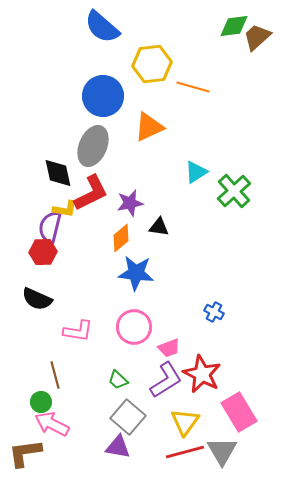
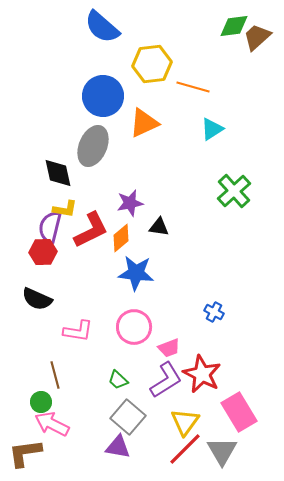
orange triangle: moved 5 px left, 4 px up
cyan triangle: moved 16 px right, 43 px up
red L-shape: moved 37 px down
red line: moved 3 px up; rotated 30 degrees counterclockwise
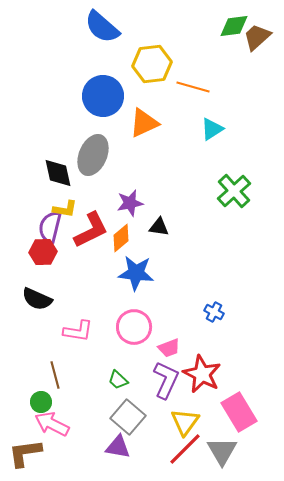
gray ellipse: moved 9 px down
purple L-shape: rotated 33 degrees counterclockwise
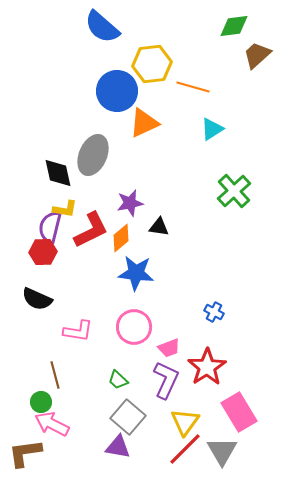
brown trapezoid: moved 18 px down
blue circle: moved 14 px right, 5 px up
red star: moved 5 px right, 7 px up; rotated 12 degrees clockwise
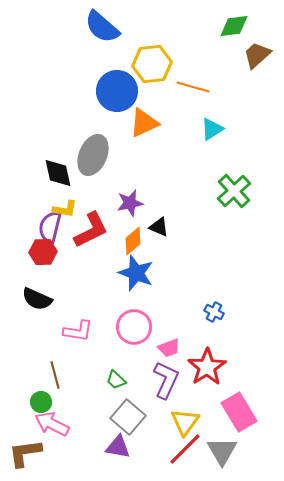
black triangle: rotated 15 degrees clockwise
orange diamond: moved 12 px right, 3 px down
blue star: rotated 15 degrees clockwise
green trapezoid: moved 2 px left
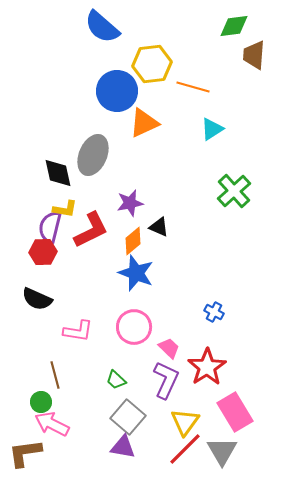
brown trapezoid: moved 3 px left; rotated 44 degrees counterclockwise
pink trapezoid: rotated 115 degrees counterclockwise
pink rectangle: moved 4 px left
purple triangle: moved 5 px right
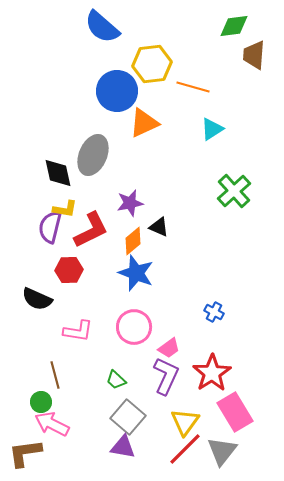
red hexagon: moved 26 px right, 18 px down
pink trapezoid: rotated 100 degrees clockwise
red star: moved 5 px right, 6 px down
purple L-shape: moved 4 px up
gray triangle: rotated 8 degrees clockwise
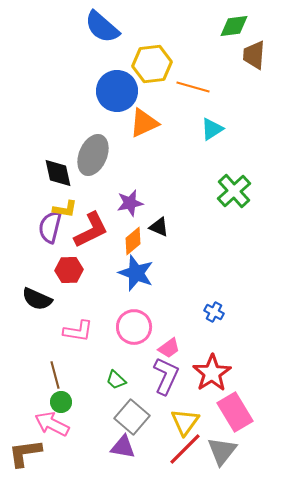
green circle: moved 20 px right
gray square: moved 4 px right
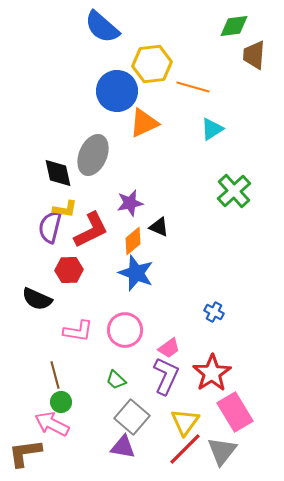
pink circle: moved 9 px left, 3 px down
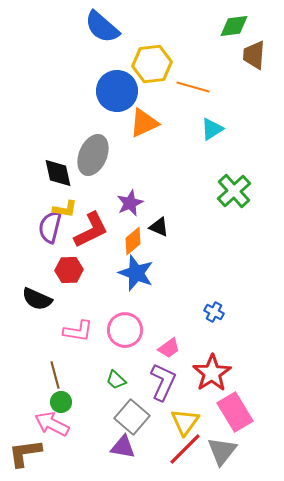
purple star: rotated 12 degrees counterclockwise
purple L-shape: moved 3 px left, 6 px down
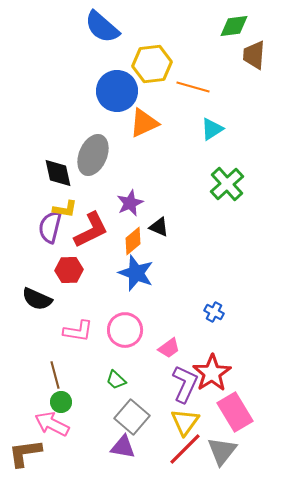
green cross: moved 7 px left, 7 px up
purple L-shape: moved 22 px right, 2 px down
